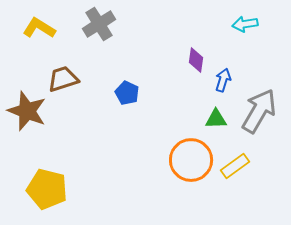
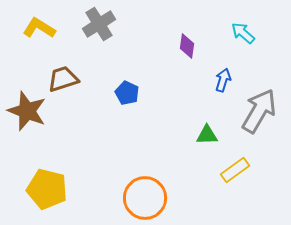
cyan arrow: moved 2 px left, 9 px down; rotated 50 degrees clockwise
purple diamond: moved 9 px left, 14 px up
green triangle: moved 9 px left, 16 px down
orange circle: moved 46 px left, 38 px down
yellow rectangle: moved 4 px down
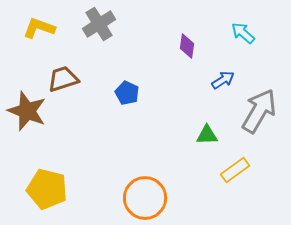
yellow L-shape: rotated 12 degrees counterclockwise
blue arrow: rotated 40 degrees clockwise
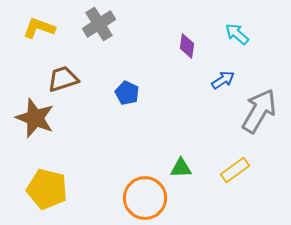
cyan arrow: moved 6 px left, 1 px down
brown star: moved 8 px right, 7 px down
green triangle: moved 26 px left, 33 px down
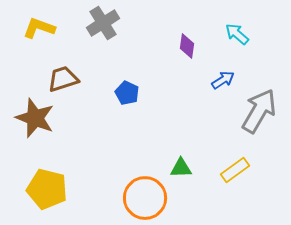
gray cross: moved 4 px right, 1 px up
